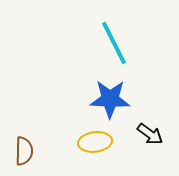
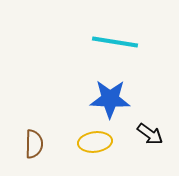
cyan line: moved 1 px right, 1 px up; rotated 54 degrees counterclockwise
brown semicircle: moved 10 px right, 7 px up
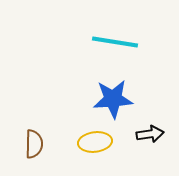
blue star: moved 3 px right; rotated 6 degrees counterclockwise
black arrow: rotated 44 degrees counterclockwise
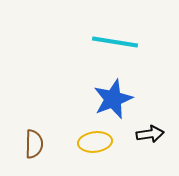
blue star: rotated 18 degrees counterclockwise
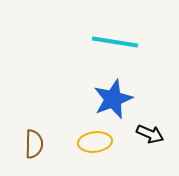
black arrow: rotated 32 degrees clockwise
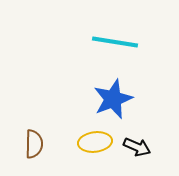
black arrow: moved 13 px left, 13 px down
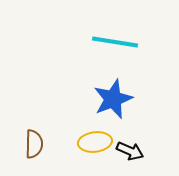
black arrow: moved 7 px left, 4 px down
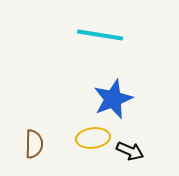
cyan line: moved 15 px left, 7 px up
yellow ellipse: moved 2 px left, 4 px up
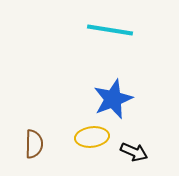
cyan line: moved 10 px right, 5 px up
yellow ellipse: moved 1 px left, 1 px up
black arrow: moved 4 px right, 1 px down
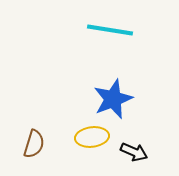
brown semicircle: rotated 16 degrees clockwise
